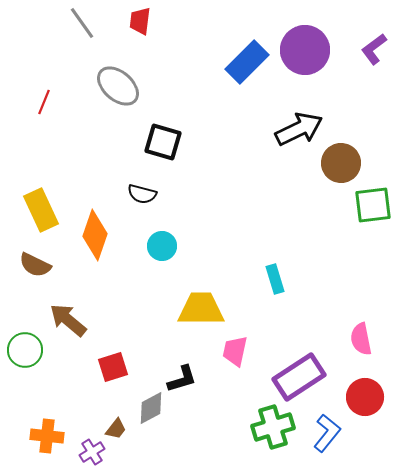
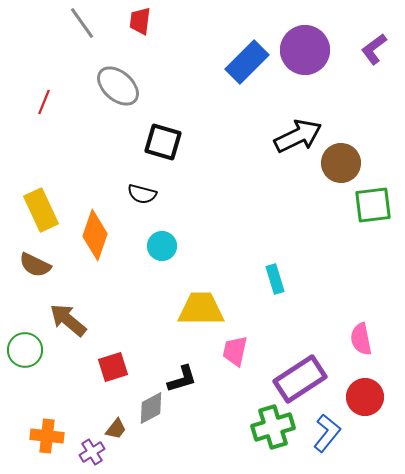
black arrow: moved 1 px left, 7 px down
purple rectangle: moved 1 px right, 2 px down
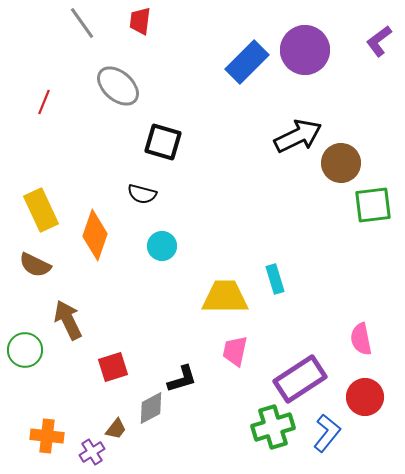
purple L-shape: moved 5 px right, 8 px up
yellow trapezoid: moved 24 px right, 12 px up
brown arrow: rotated 24 degrees clockwise
